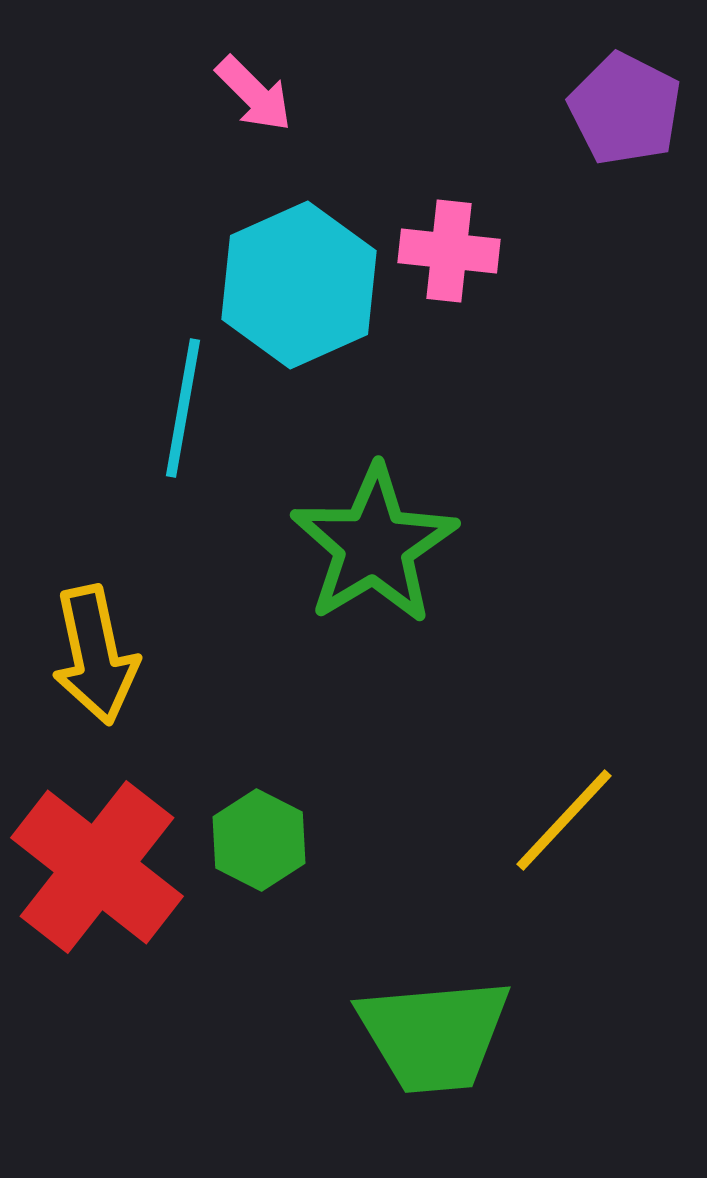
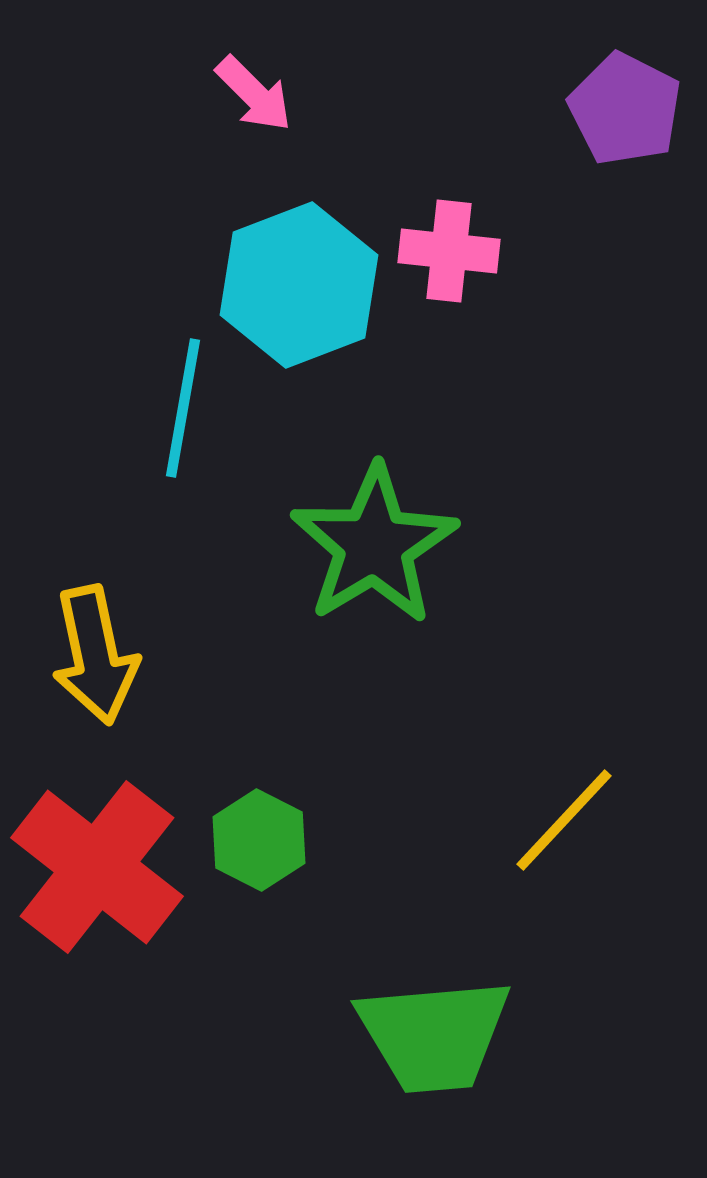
cyan hexagon: rotated 3 degrees clockwise
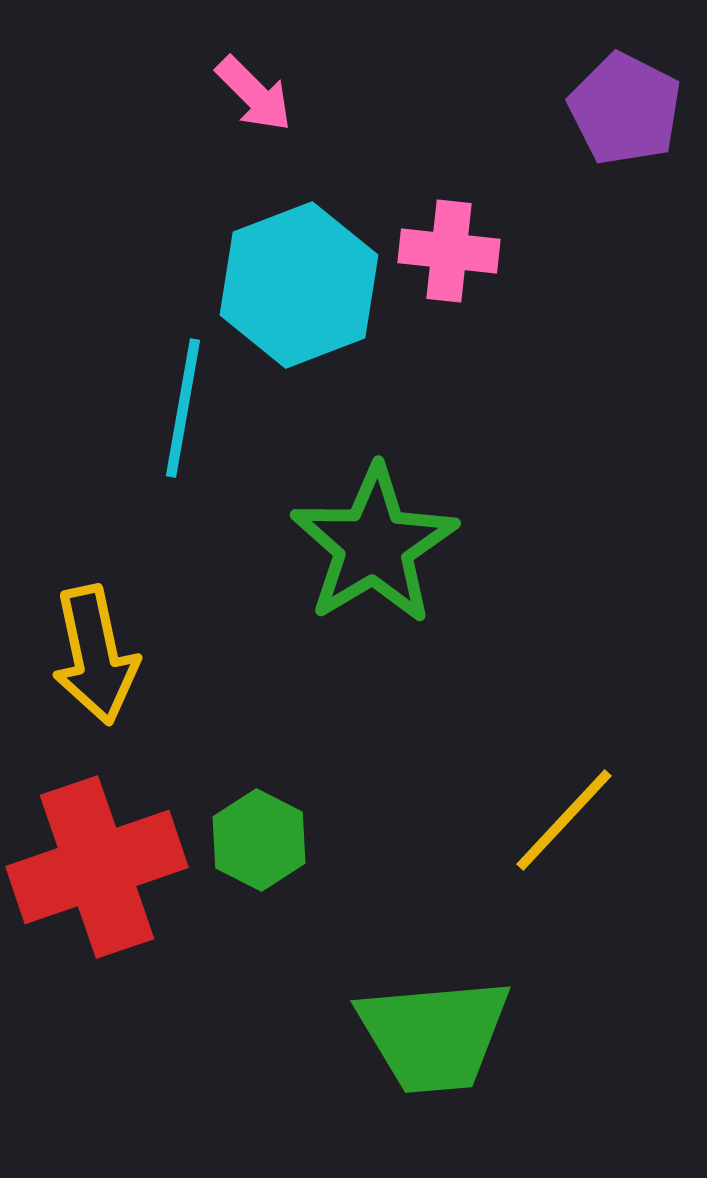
red cross: rotated 33 degrees clockwise
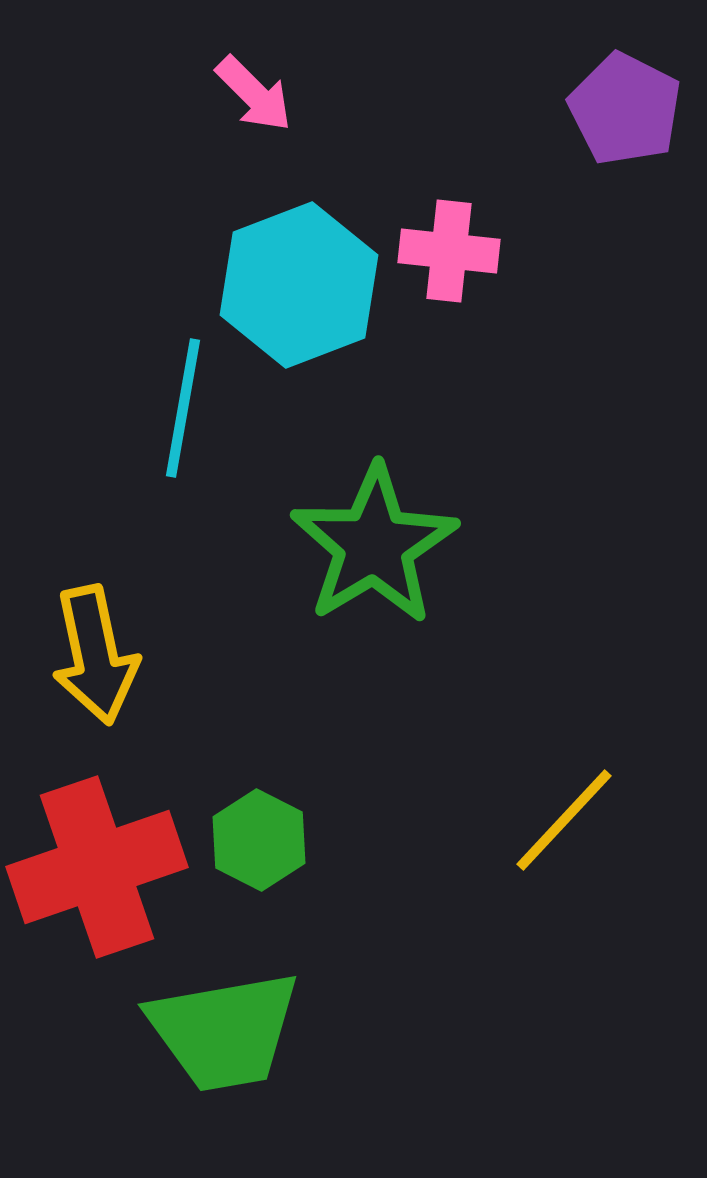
green trapezoid: moved 210 px left, 4 px up; rotated 5 degrees counterclockwise
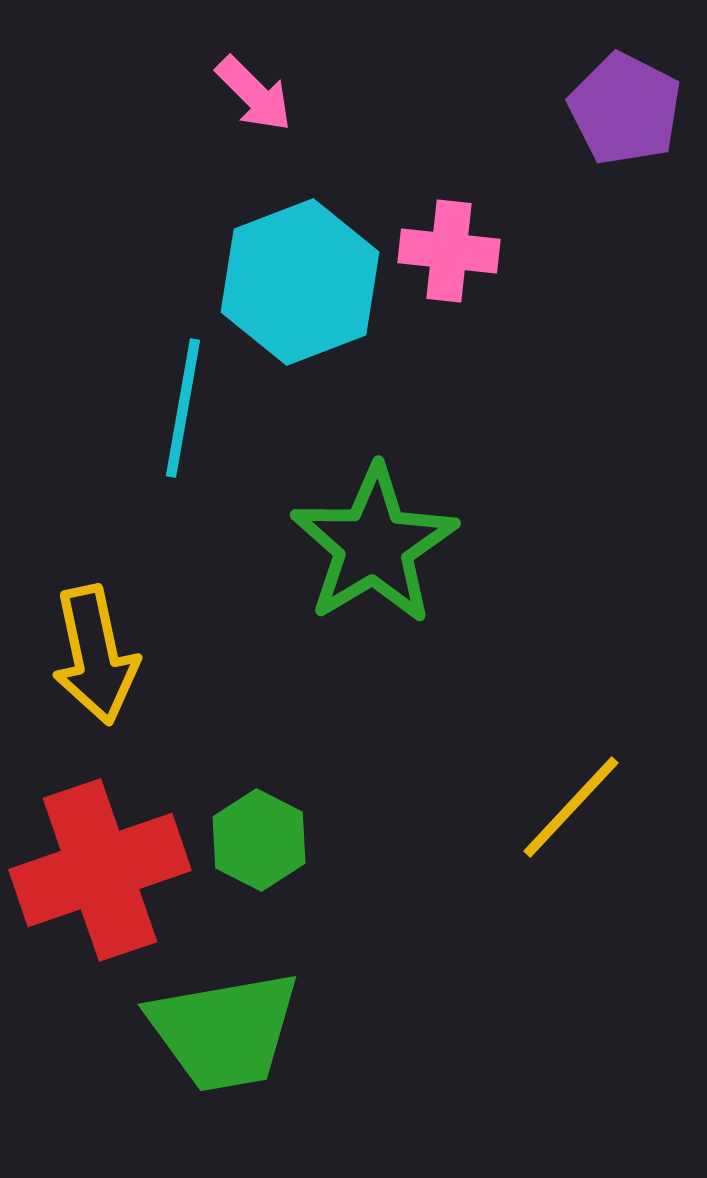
cyan hexagon: moved 1 px right, 3 px up
yellow line: moved 7 px right, 13 px up
red cross: moved 3 px right, 3 px down
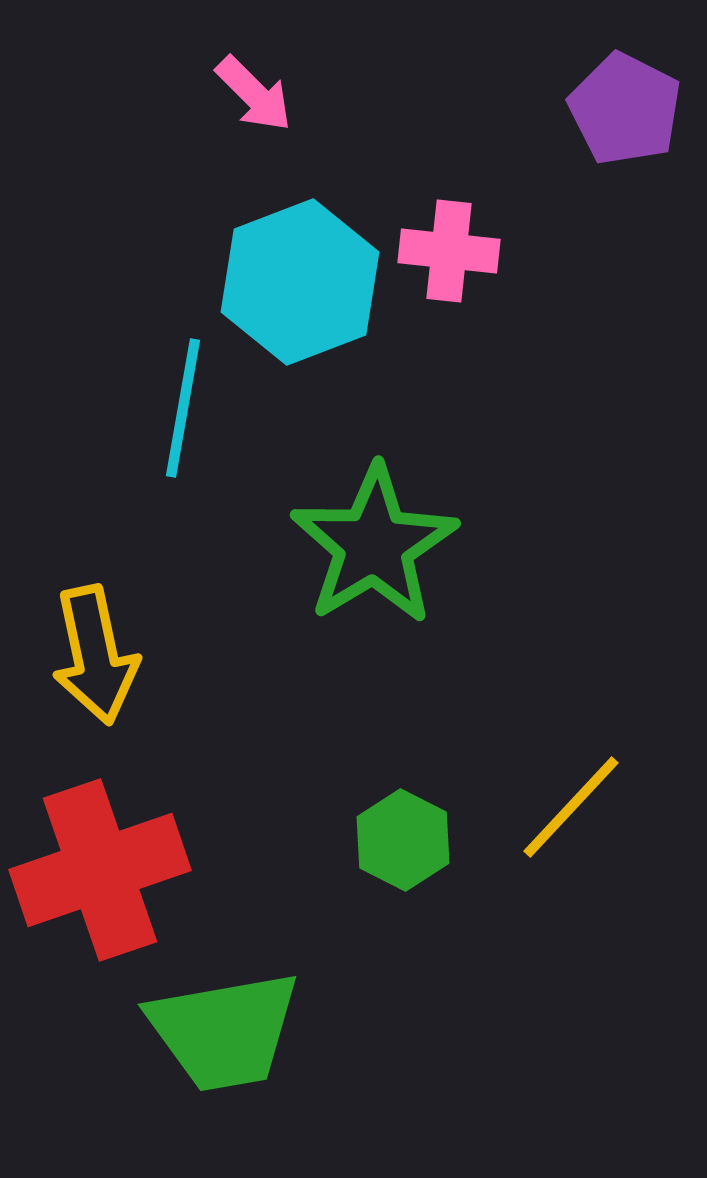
green hexagon: moved 144 px right
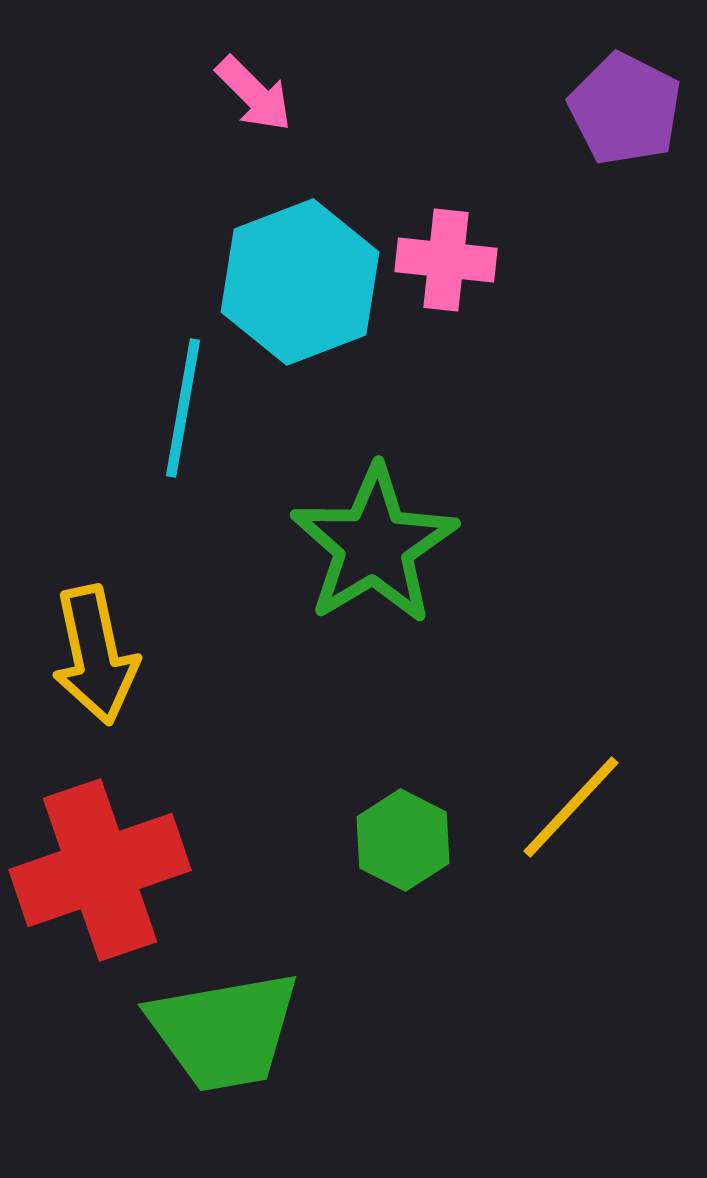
pink cross: moved 3 px left, 9 px down
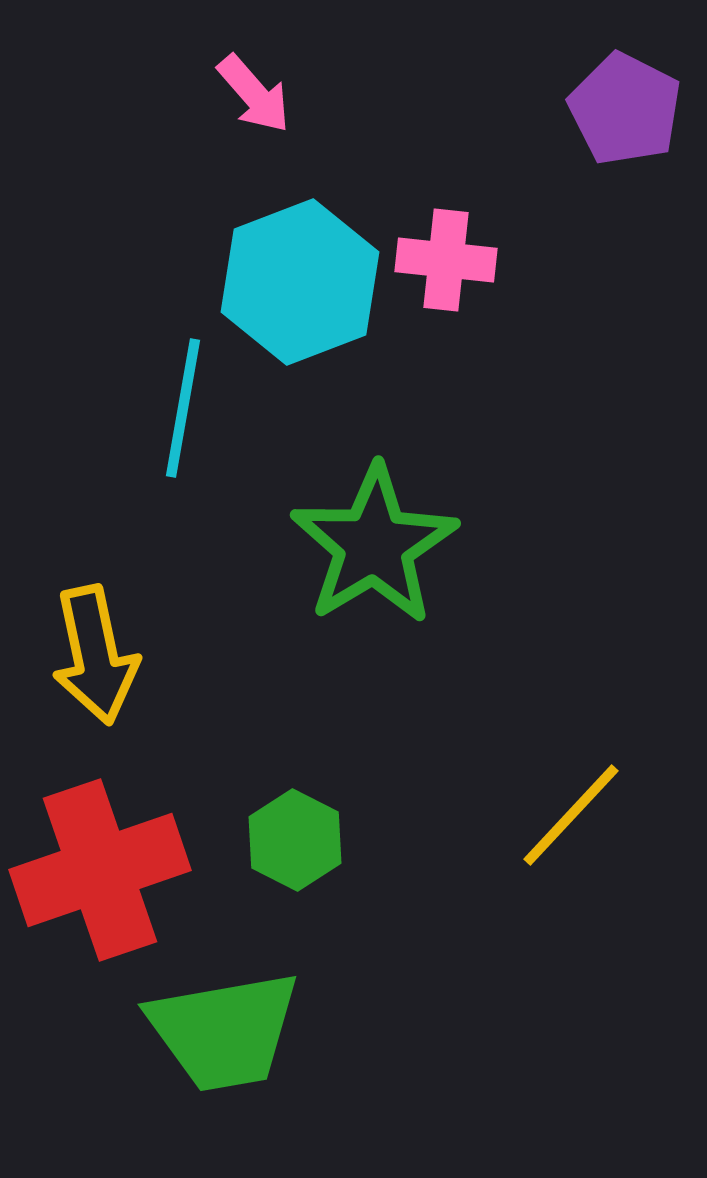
pink arrow: rotated 4 degrees clockwise
yellow line: moved 8 px down
green hexagon: moved 108 px left
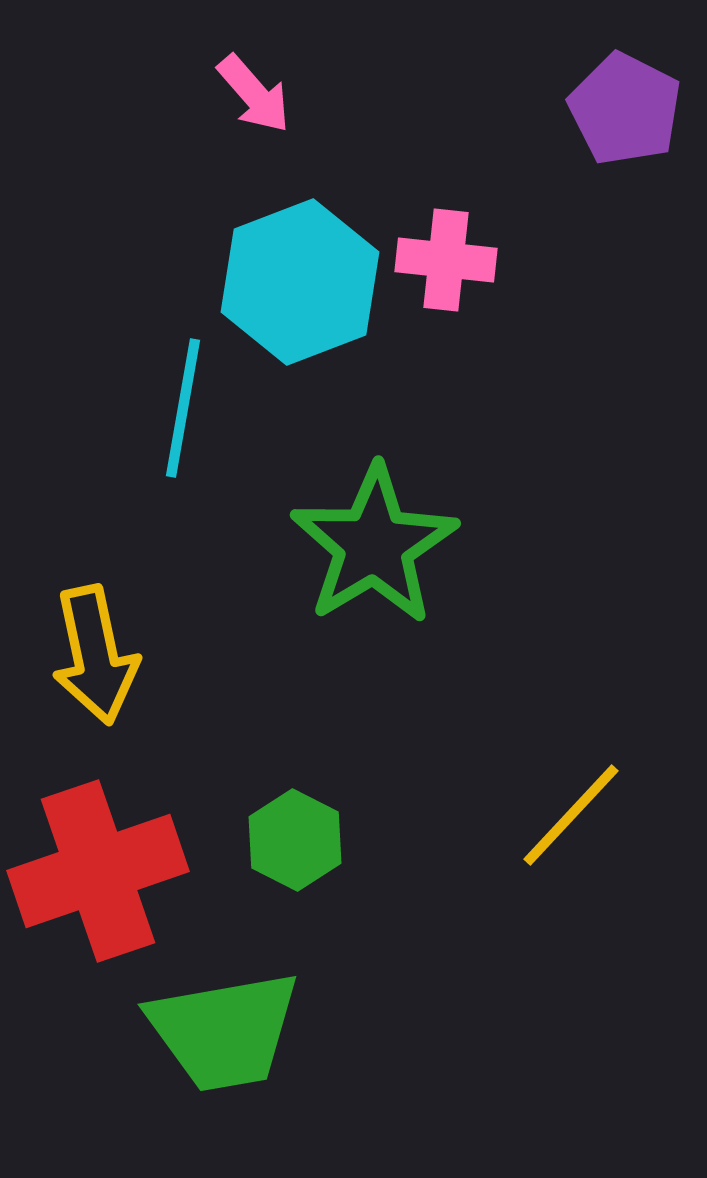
red cross: moved 2 px left, 1 px down
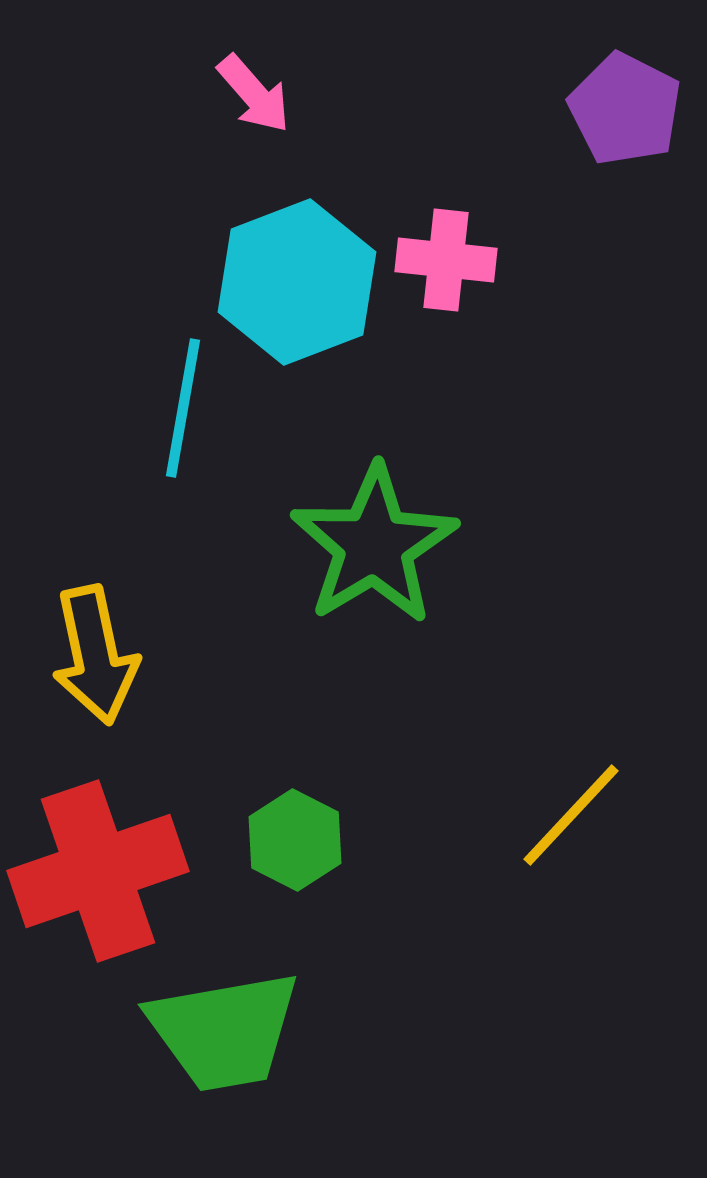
cyan hexagon: moved 3 px left
